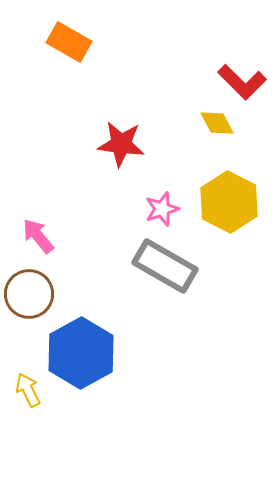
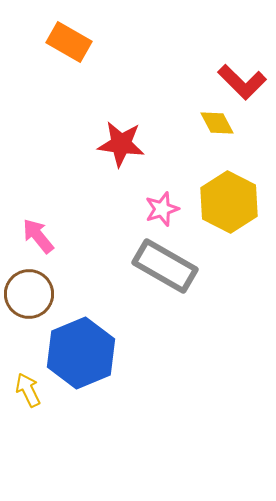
blue hexagon: rotated 6 degrees clockwise
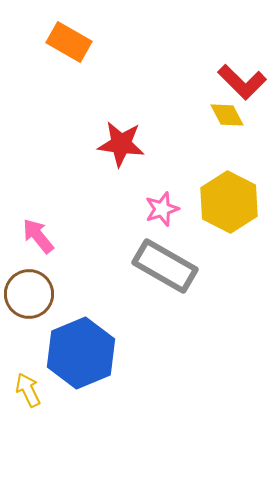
yellow diamond: moved 10 px right, 8 px up
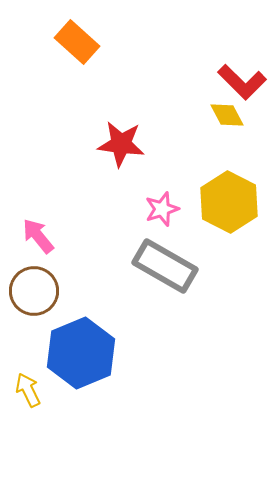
orange rectangle: moved 8 px right; rotated 12 degrees clockwise
brown circle: moved 5 px right, 3 px up
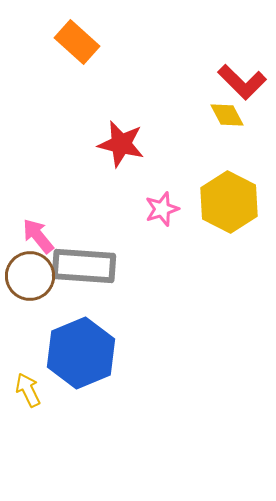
red star: rotated 6 degrees clockwise
gray rectangle: moved 81 px left; rotated 26 degrees counterclockwise
brown circle: moved 4 px left, 15 px up
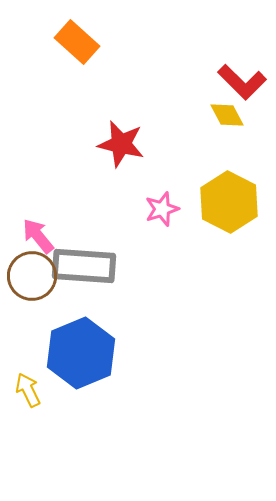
brown circle: moved 2 px right
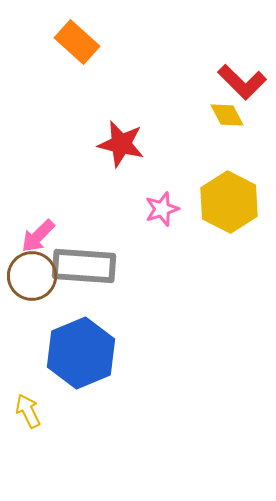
pink arrow: rotated 96 degrees counterclockwise
yellow arrow: moved 21 px down
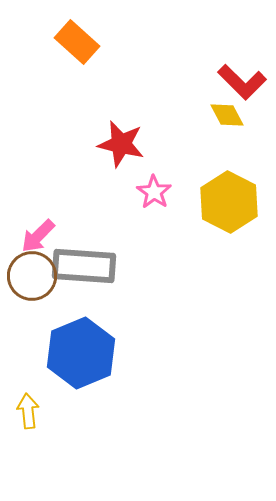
pink star: moved 8 px left, 17 px up; rotated 20 degrees counterclockwise
yellow arrow: rotated 20 degrees clockwise
